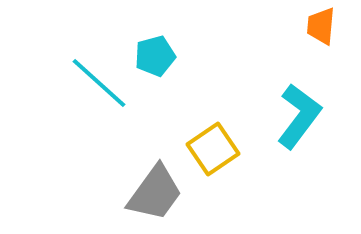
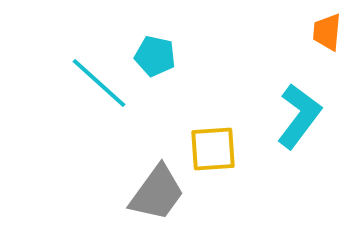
orange trapezoid: moved 6 px right, 6 px down
cyan pentagon: rotated 27 degrees clockwise
yellow square: rotated 30 degrees clockwise
gray trapezoid: moved 2 px right
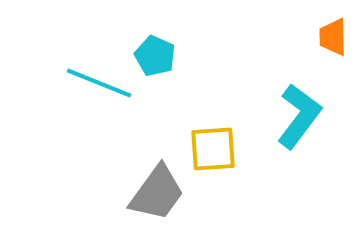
orange trapezoid: moved 6 px right, 5 px down; rotated 6 degrees counterclockwise
cyan pentagon: rotated 12 degrees clockwise
cyan line: rotated 20 degrees counterclockwise
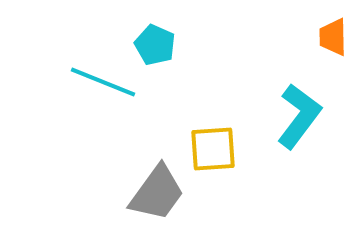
cyan pentagon: moved 11 px up
cyan line: moved 4 px right, 1 px up
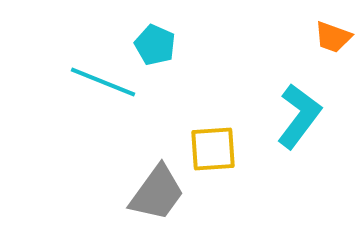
orange trapezoid: rotated 69 degrees counterclockwise
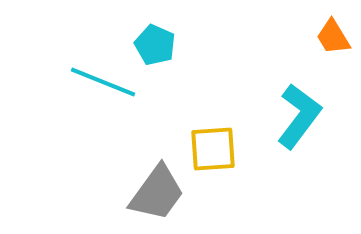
orange trapezoid: rotated 39 degrees clockwise
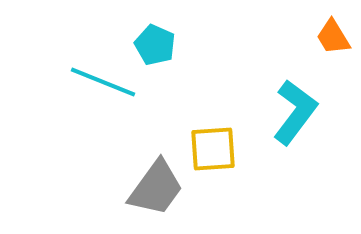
cyan L-shape: moved 4 px left, 4 px up
gray trapezoid: moved 1 px left, 5 px up
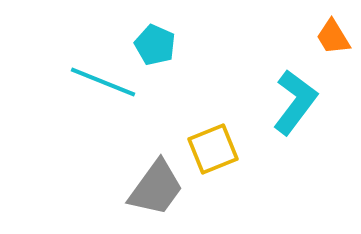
cyan L-shape: moved 10 px up
yellow square: rotated 18 degrees counterclockwise
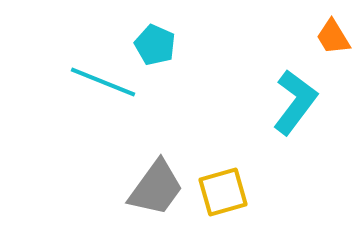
yellow square: moved 10 px right, 43 px down; rotated 6 degrees clockwise
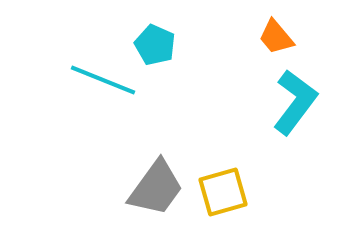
orange trapezoid: moved 57 px left; rotated 9 degrees counterclockwise
cyan line: moved 2 px up
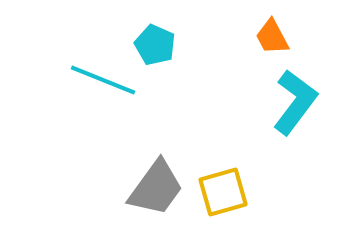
orange trapezoid: moved 4 px left; rotated 12 degrees clockwise
